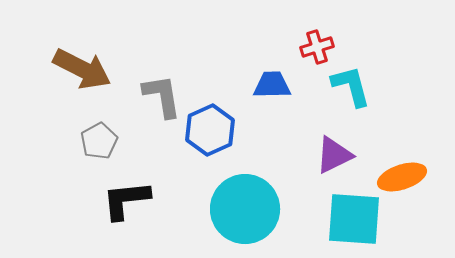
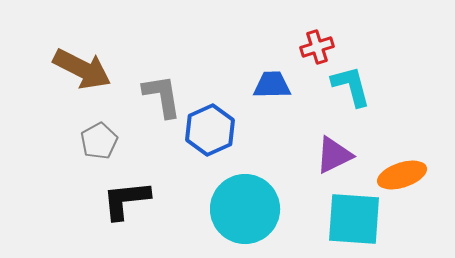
orange ellipse: moved 2 px up
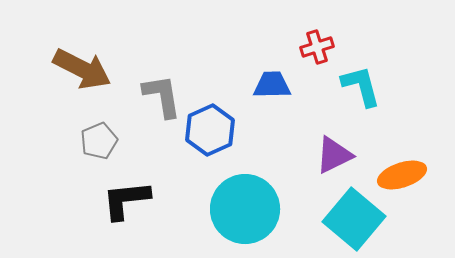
cyan L-shape: moved 10 px right
gray pentagon: rotated 6 degrees clockwise
cyan square: rotated 36 degrees clockwise
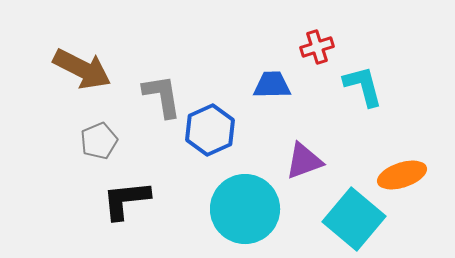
cyan L-shape: moved 2 px right
purple triangle: moved 30 px left, 6 px down; rotated 6 degrees clockwise
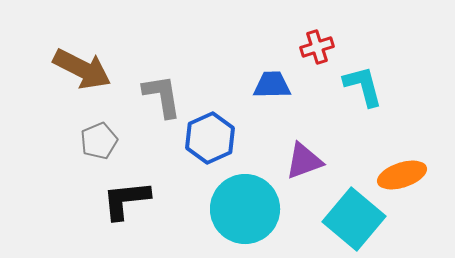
blue hexagon: moved 8 px down
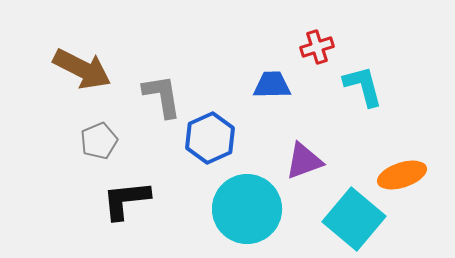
cyan circle: moved 2 px right
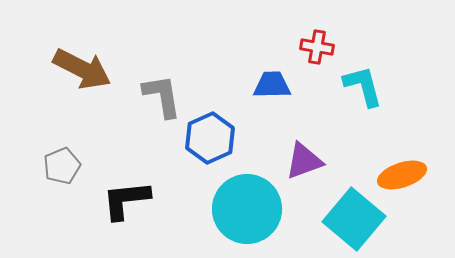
red cross: rotated 28 degrees clockwise
gray pentagon: moved 37 px left, 25 px down
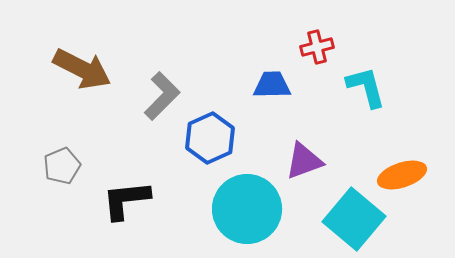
red cross: rotated 24 degrees counterclockwise
cyan L-shape: moved 3 px right, 1 px down
gray L-shape: rotated 54 degrees clockwise
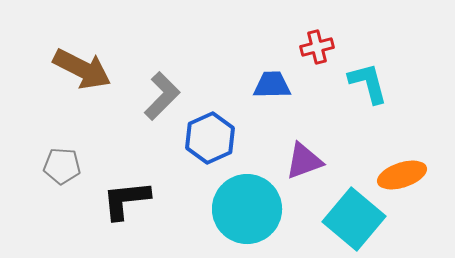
cyan L-shape: moved 2 px right, 4 px up
gray pentagon: rotated 27 degrees clockwise
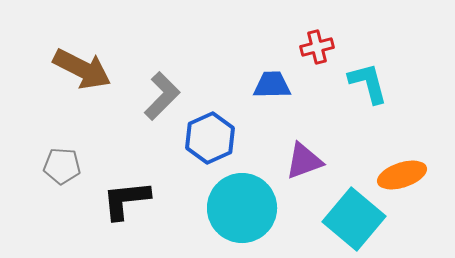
cyan circle: moved 5 px left, 1 px up
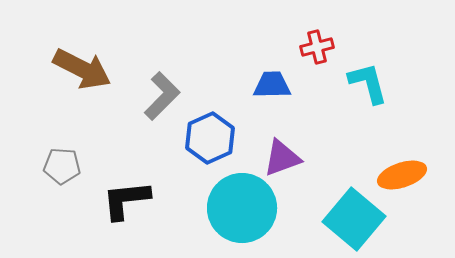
purple triangle: moved 22 px left, 3 px up
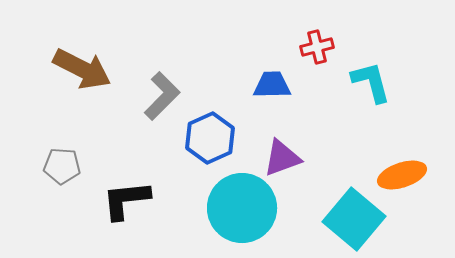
cyan L-shape: moved 3 px right, 1 px up
